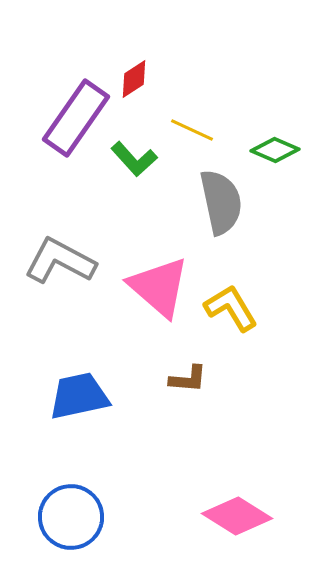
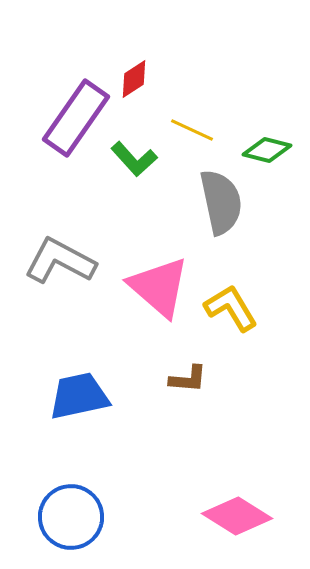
green diamond: moved 8 px left; rotated 9 degrees counterclockwise
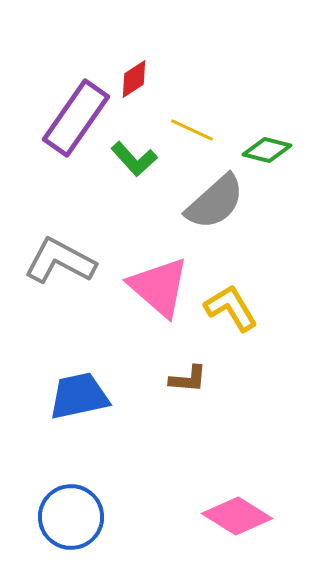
gray semicircle: moved 6 px left; rotated 60 degrees clockwise
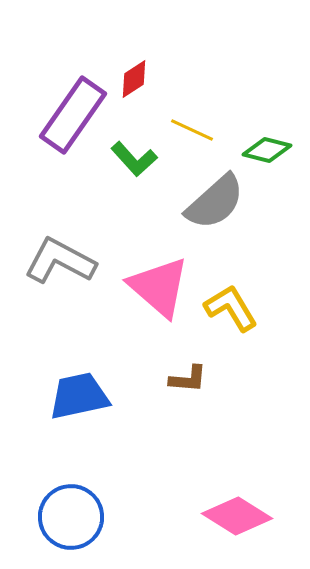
purple rectangle: moved 3 px left, 3 px up
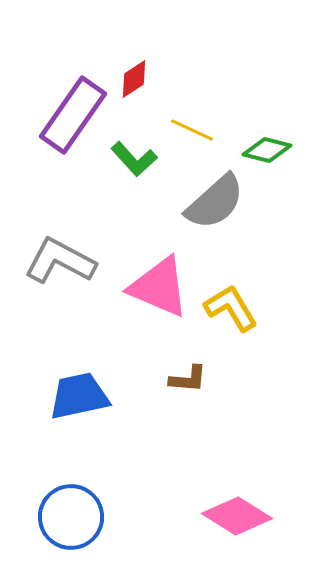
pink triangle: rotated 18 degrees counterclockwise
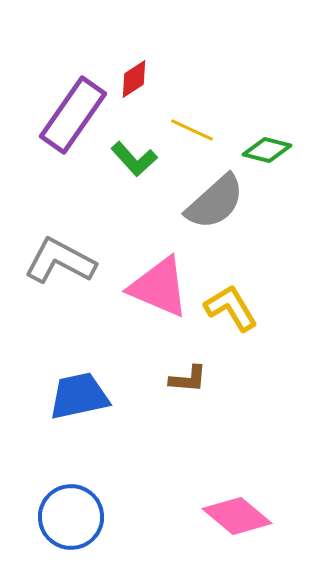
pink diamond: rotated 8 degrees clockwise
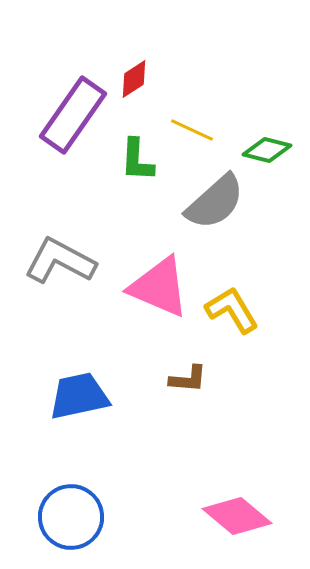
green L-shape: moved 3 px right, 1 px down; rotated 45 degrees clockwise
yellow L-shape: moved 1 px right, 2 px down
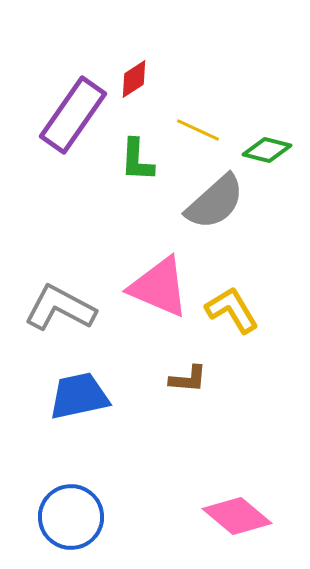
yellow line: moved 6 px right
gray L-shape: moved 47 px down
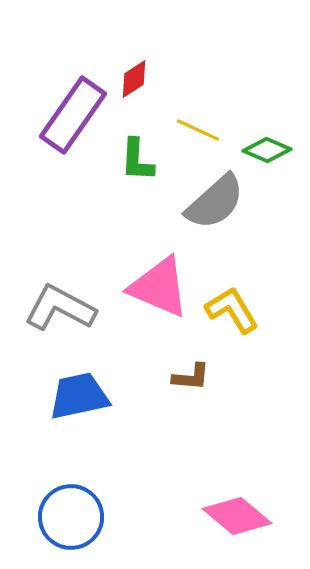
green diamond: rotated 9 degrees clockwise
brown L-shape: moved 3 px right, 2 px up
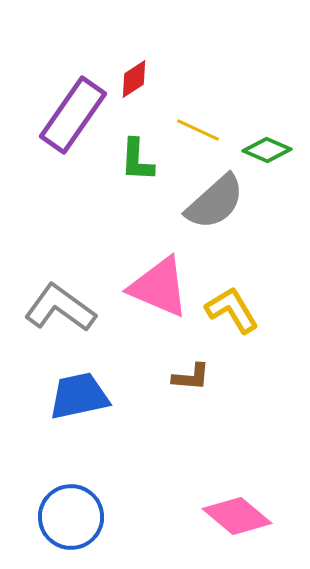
gray L-shape: rotated 8 degrees clockwise
